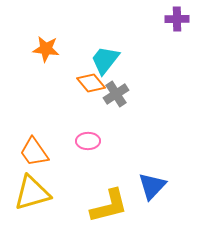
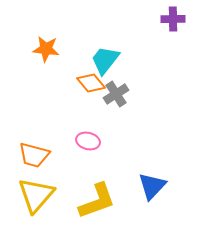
purple cross: moved 4 px left
pink ellipse: rotated 15 degrees clockwise
orange trapezoid: moved 3 px down; rotated 40 degrees counterclockwise
yellow triangle: moved 4 px right, 2 px down; rotated 33 degrees counterclockwise
yellow L-shape: moved 12 px left, 5 px up; rotated 6 degrees counterclockwise
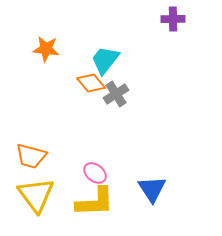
pink ellipse: moved 7 px right, 32 px down; rotated 25 degrees clockwise
orange trapezoid: moved 3 px left, 1 px down
blue triangle: moved 3 px down; rotated 16 degrees counterclockwise
yellow triangle: rotated 18 degrees counterclockwise
yellow L-shape: moved 2 px left, 1 px down; rotated 18 degrees clockwise
